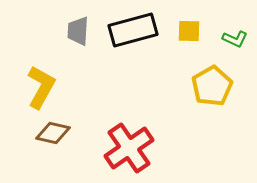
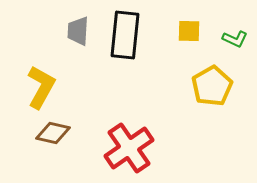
black rectangle: moved 8 px left, 5 px down; rotated 69 degrees counterclockwise
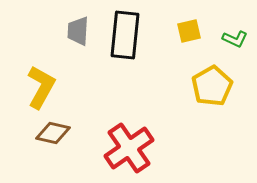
yellow square: rotated 15 degrees counterclockwise
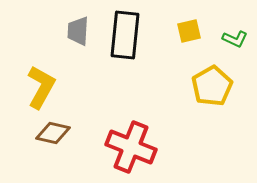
red cross: moved 2 px right, 1 px up; rotated 33 degrees counterclockwise
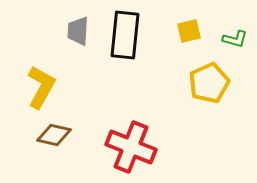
green L-shape: rotated 10 degrees counterclockwise
yellow pentagon: moved 3 px left, 3 px up; rotated 6 degrees clockwise
brown diamond: moved 1 px right, 2 px down
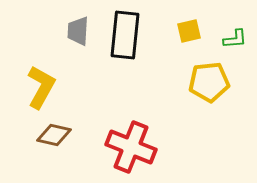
green L-shape: rotated 20 degrees counterclockwise
yellow pentagon: moved 1 px up; rotated 18 degrees clockwise
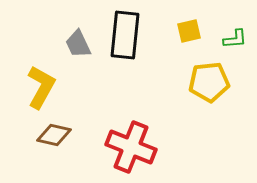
gray trapezoid: moved 13 px down; rotated 28 degrees counterclockwise
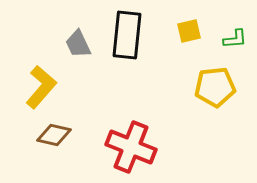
black rectangle: moved 2 px right
yellow pentagon: moved 6 px right, 5 px down
yellow L-shape: rotated 12 degrees clockwise
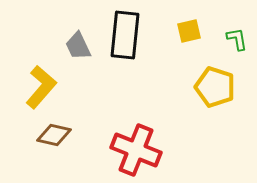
black rectangle: moved 2 px left
green L-shape: moved 2 px right; rotated 95 degrees counterclockwise
gray trapezoid: moved 2 px down
yellow pentagon: rotated 24 degrees clockwise
red cross: moved 5 px right, 3 px down
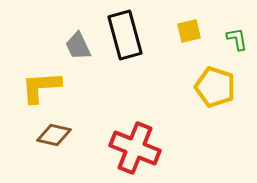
black rectangle: rotated 21 degrees counterclockwise
yellow L-shape: rotated 135 degrees counterclockwise
red cross: moved 1 px left, 2 px up
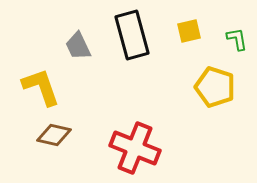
black rectangle: moved 7 px right
yellow L-shape: rotated 75 degrees clockwise
